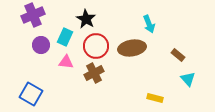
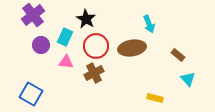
purple cross: rotated 15 degrees counterclockwise
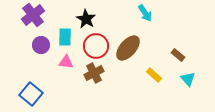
cyan arrow: moved 4 px left, 11 px up; rotated 12 degrees counterclockwise
cyan rectangle: rotated 24 degrees counterclockwise
brown ellipse: moved 4 px left; rotated 40 degrees counterclockwise
blue square: rotated 10 degrees clockwise
yellow rectangle: moved 1 px left, 23 px up; rotated 28 degrees clockwise
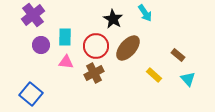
black star: moved 27 px right
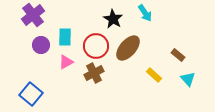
pink triangle: rotated 35 degrees counterclockwise
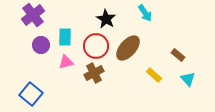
black star: moved 7 px left
pink triangle: rotated 14 degrees clockwise
